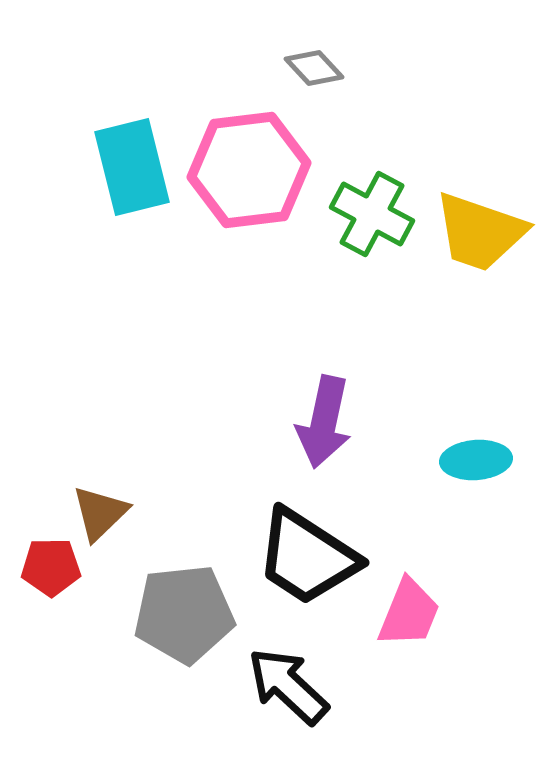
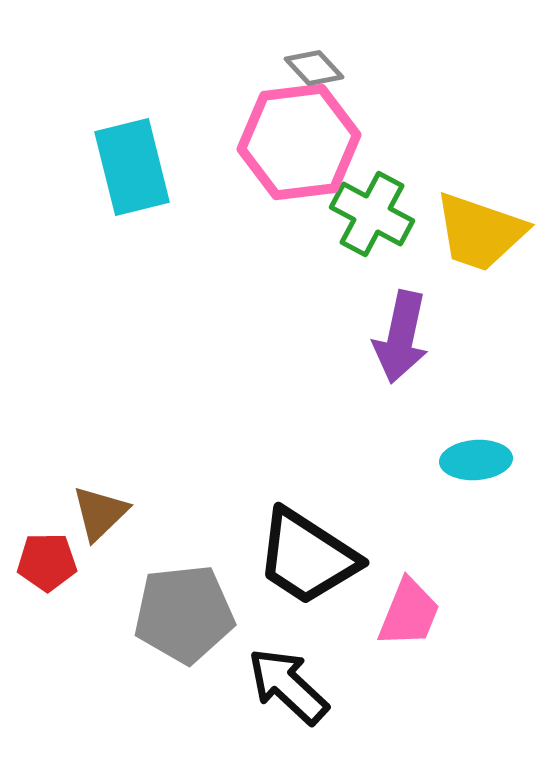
pink hexagon: moved 50 px right, 28 px up
purple arrow: moved 77 px right, 85 px up
red pentagon: moved 4 px left, 5 px up
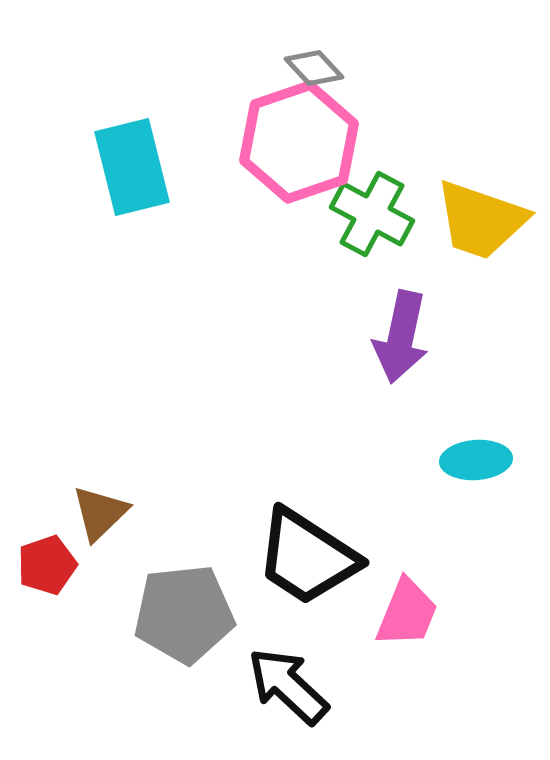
pink hexagon: rotated 12 degrees counterclockwise
yellow trapezoid: moved 1 px right, 12 px up
red pentagon: moved 3 px down; rotated 18 degrees counterclockwise
pink trapezoid: moved 2 px left
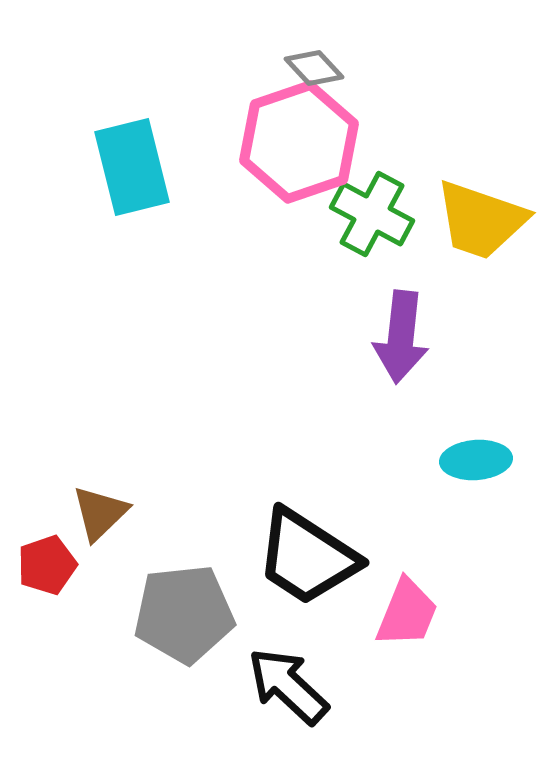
purple arrow: rotated 6 degrees counterclockwise
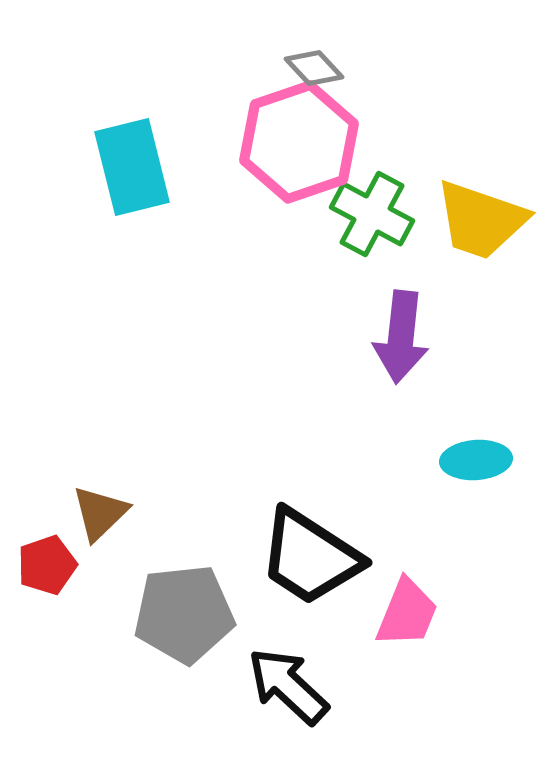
black trapezoid: moved 3 px right
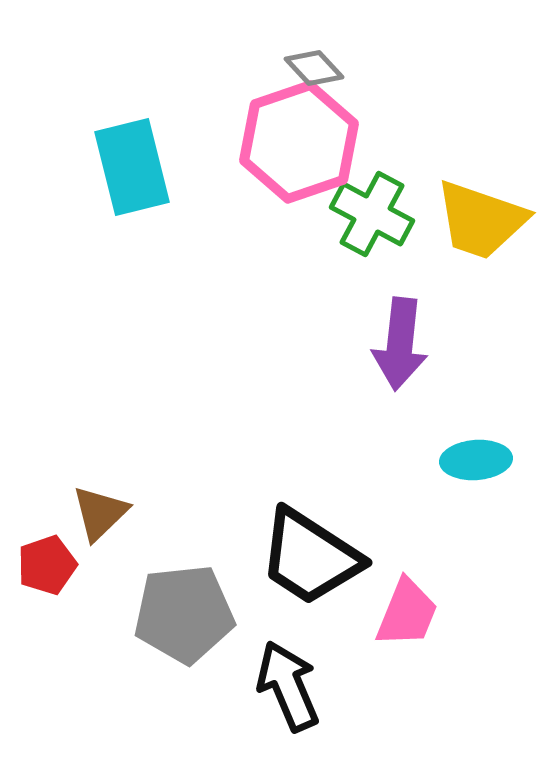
purple arrow: moved 1 px left, 7 px down
black arrow: rotated 24 degrees clockwise
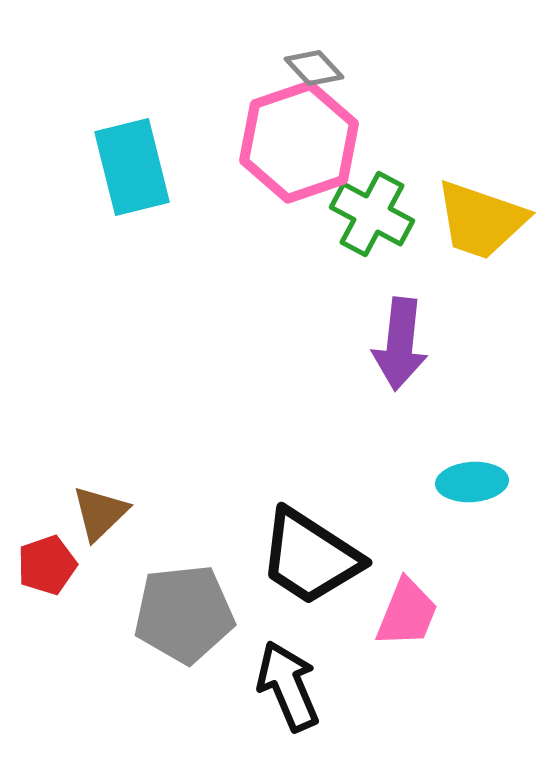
cyan ellipse: moved 4 px left, 22 px down
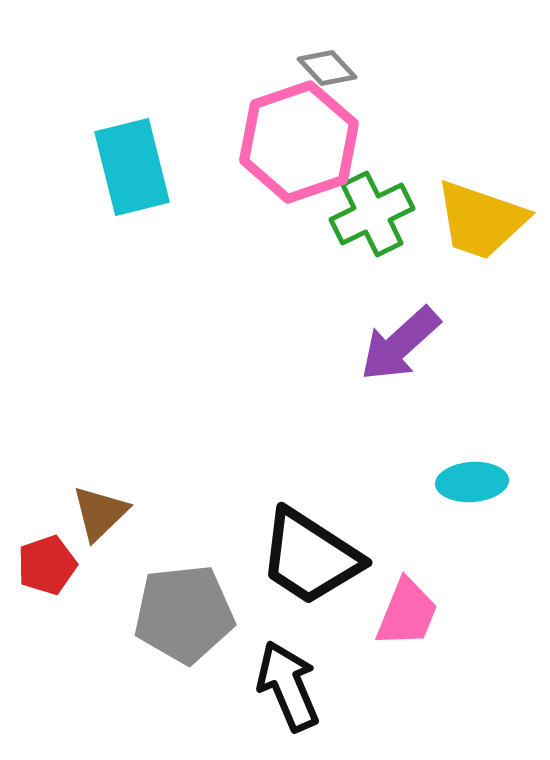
gray diamond: moved 13 px right
green cross: rotated 36 degrees clockwise
purple arrow: rotated 42 degrees clockwise
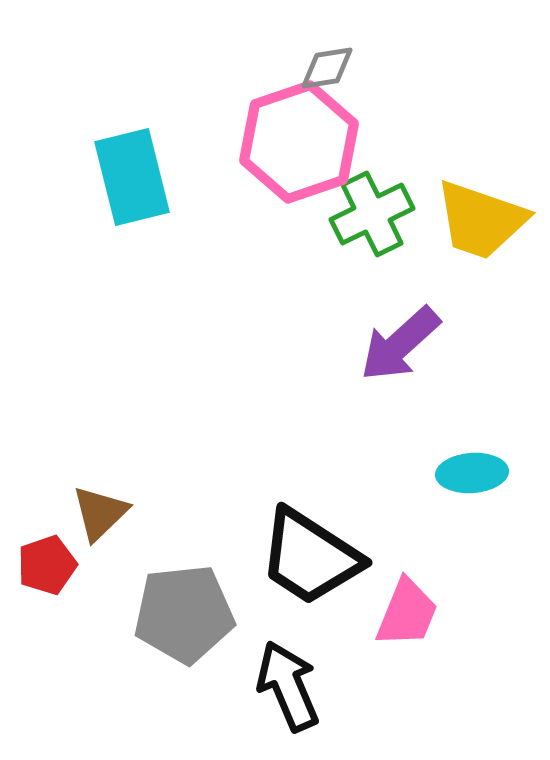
gray diamond: rotated 56 degrees counterclockwise
cyan rectangle: moved 10 px down
cyan ellipse: moved 9 px up
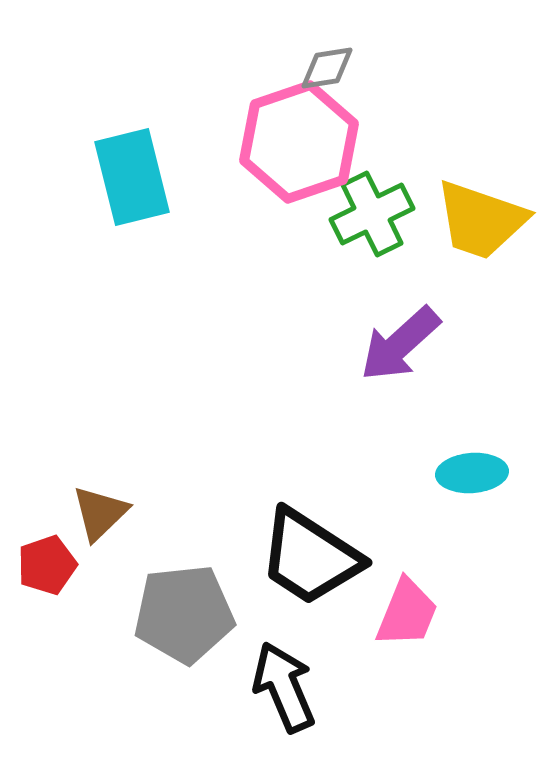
black arrow: moved 4 px left, 1 px down
